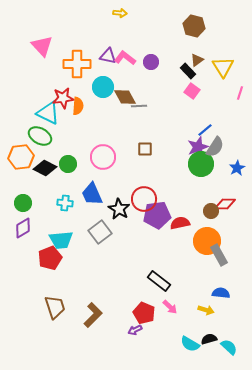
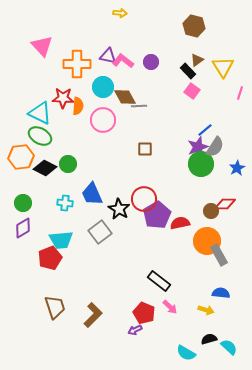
pink L-shape at (125, 58): moved 2 px left, 3 px down
red star at (63, 98): rotated 10 degrees clockwise
cyan triangle at (48, 113): moved 8 px left
pink circle at (103, 157): moved 37 px up
purple pentagon at (157, 215): rotated 24 degrees counterclockwise
cyan semicircle at (190, 344): moved 4 px left, 9 px down
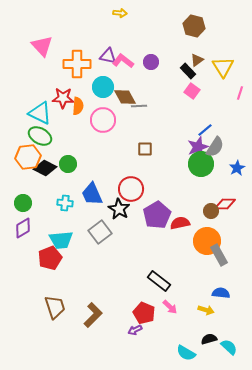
orange hexagon at (21, 157): moved 7 px right
red circle at (144, 199): moved 13 px left, 10 px up
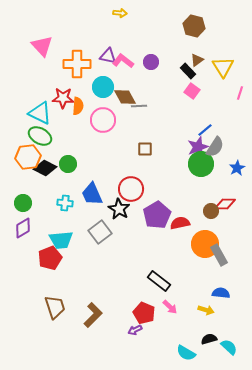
orange circle at (207, 241): moved 2 px left, 3 px down
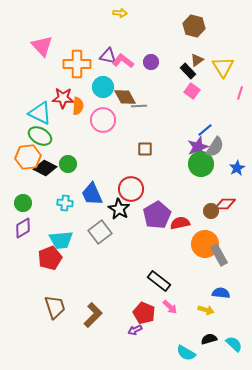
cyan semicircle at (229, 347): moved 5 px right, 3 px up
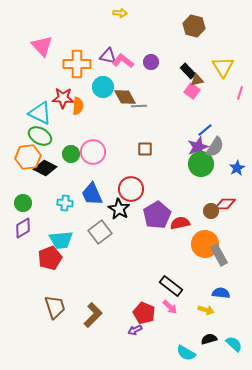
brown triangle at (197, 60): moved 20 px down; rotated 24 degrees clockwise
pink circle at (103, 120): moved 10 px left, 32 px down
green circle at (68, 164): moved 3 px right, 10 px up
black rectangle at (159, 281): moved 12 px right, 5 px down
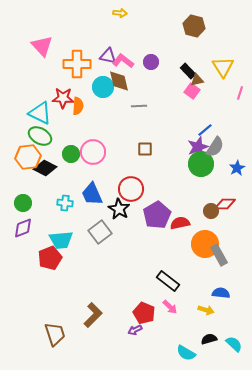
brown diamond at (125, 97): moved 6 px left, 16 px up; rotated 15 degrees clockwise
purple diamond at (23, 228): rotated 10 degrees clockwise
black rectangle at (171, 286): moved 3 px left, 5 px up
brown trapezoid at (55, 307): moved 27 px down
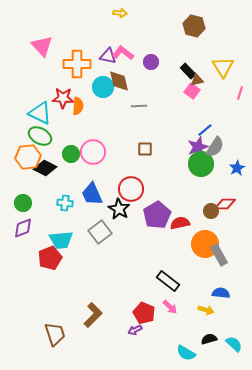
pink L-shape at (123, 61): moved 8 px up
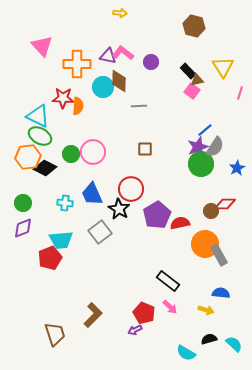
brown diamond at (119, 81): rotated 15 degrees clockwise
cyan triangle at (40, 113): moved 2 px left, 3 px down
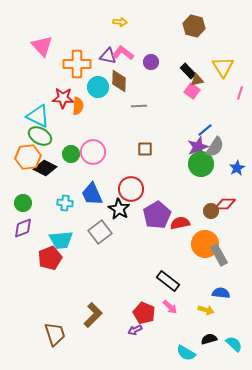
yellow arrow at (120, 13): moved 9 px down
cyan circle at (103, 87): moved 5 px left
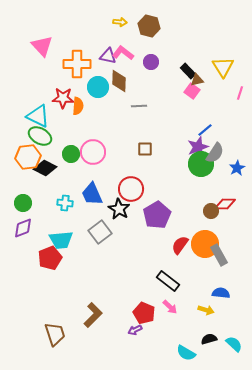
brown hexagon at (194, 26): moved 45 px left
gray semicircle at (215, 147): moved 6 px down
red semicircle at (180, 223): moved 22 px down; rotated 42 degrees counterclockwise
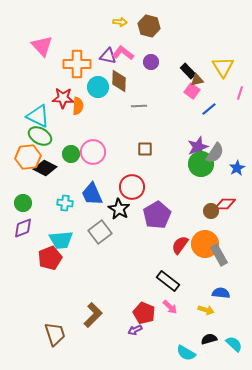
blue line at (205, 130): moved 4 px right, 21 px up
red circle at (131, 189): moved 1 px right, 2 px up
